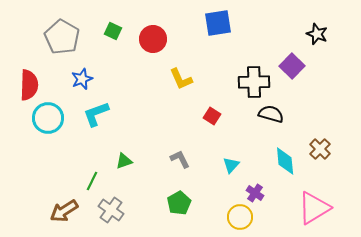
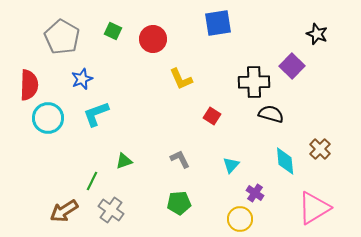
green pentagon: rotated 25 degrees clockwise
yellow circle: moved 2 px down
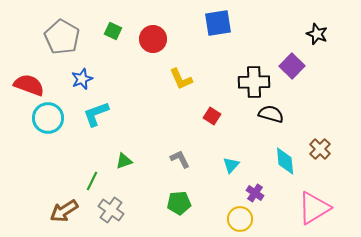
red semicircle: rotated 72 degrees counterclockwise
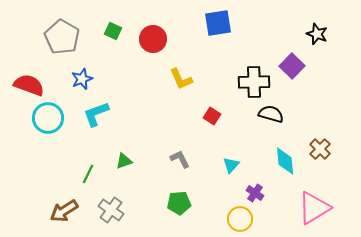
green line: moved 4 px left, 7 px up
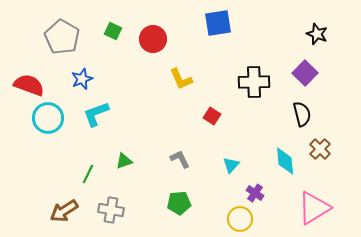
purple square: moved 13 px right, 7 px down
black semicircle: moved 31 px right; rotated 60 degrees clockwise
gray cross: rotated 25 degrees counterclockwise
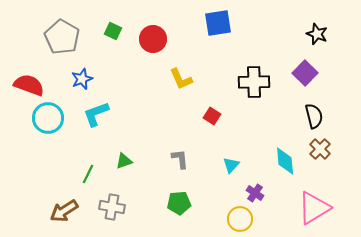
black semicircle: moved 12 px right, 2 px down
gray L-shape: rotated 20 degrees clockwise
gray cross: moved 1 px right, 3 px up
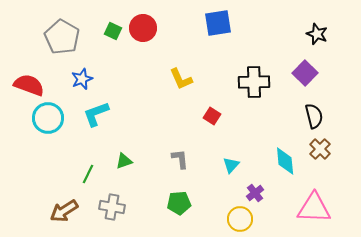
red circle: moved 10 px left, 11 px up
purple cross: rotated 18 degrees clockwise
pink triangle: rotated 33 degrees clockwise
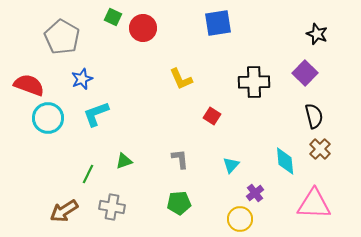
green square: moved 14 px up
pink triangle: moved 4 px up
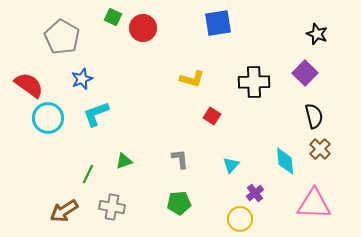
yellow L-shape: moved 11 px right; rotated 50 degrees counterclockwise
red semicircle: rotated 16 degrees clockwise
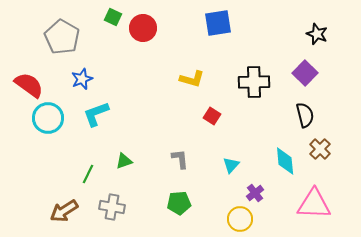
black semicircle: moved 9 px left, 1 px up
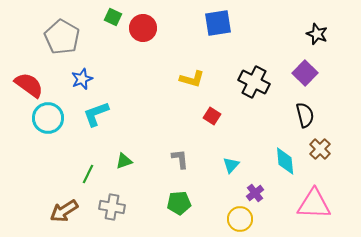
black cross: rotated 28 degrees clockwise
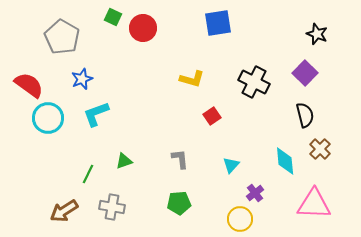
red square: rotated 24 degrees clockwise
